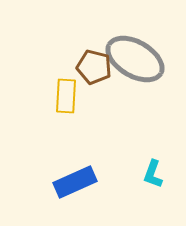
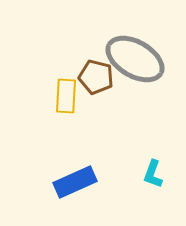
brown pentagon: moved 2 px right, 10 px down
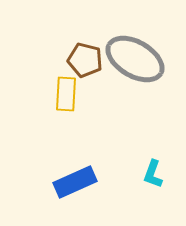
brown pentagon: moved 11 px left, 17 px up
yellow rectangle: moved 2 px up
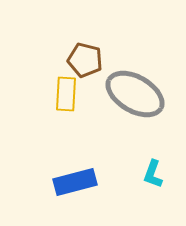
gray ellipse: moved 35 px down
blue rectangle: rotated 9 degrees clockwise
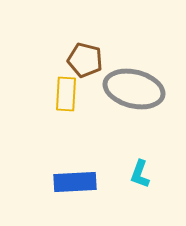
gray ellipse: moved 1 px left, 5 px up; rotated 16 degrees counterclockwise
cyan L-shape: moved 13 px left
blue rectangle: rotated 12 degrees clockwise
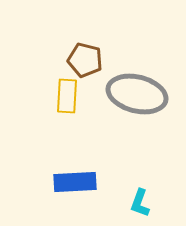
gray ellipse: moved 3 px right, 5 px down
yellow rectangle: moved 1 px right, 2 px down
cyan L-shape: moved 29 px down
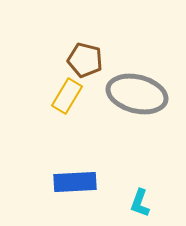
yellow rectangle: rotated 28 degrees clockwise
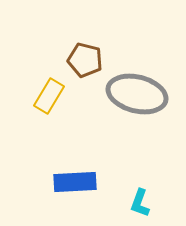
yellow rectangle: moved 18 px left
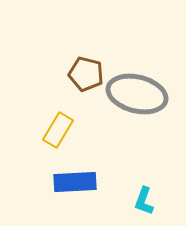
brown pentagon: moved 1 px right, 14 px down
yellow rectangle: moved 9 px right, 34 px down
cyan L-shape: moved 4 px right, 2 px up
